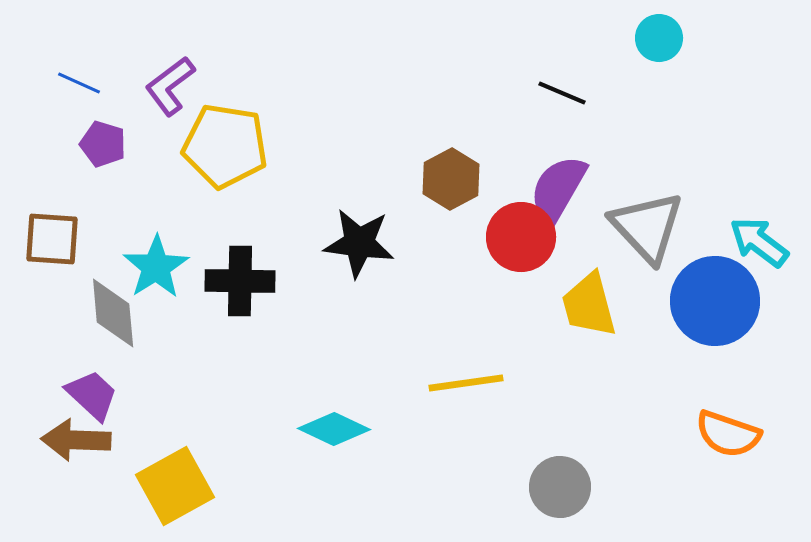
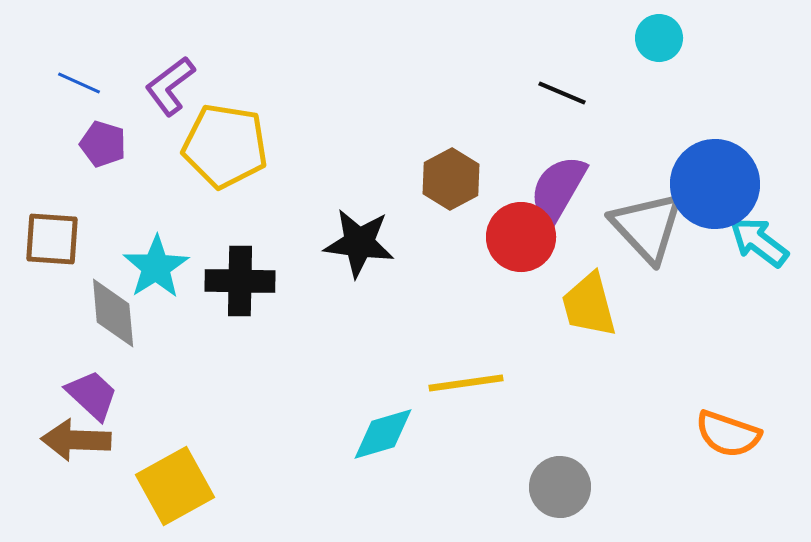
blue circle: moved 117 px up
cyan diamond: moved 49 px right, 5 px down; rotated 42 degrees counterclockwise
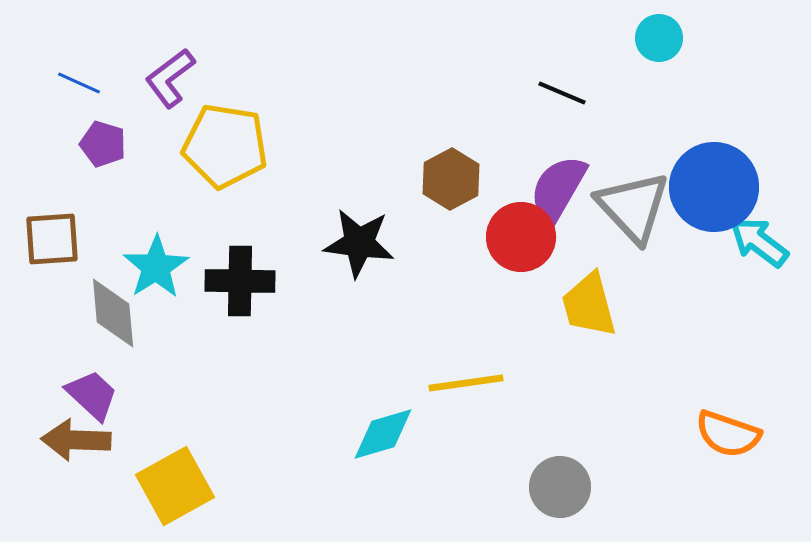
purple L-shape: moved 8 px up
blue circle: moved 1 px left, 3 px down
gray triangle: moved 14 px left, 20 px up
brown square: rotated 8 degrees counterclockwise
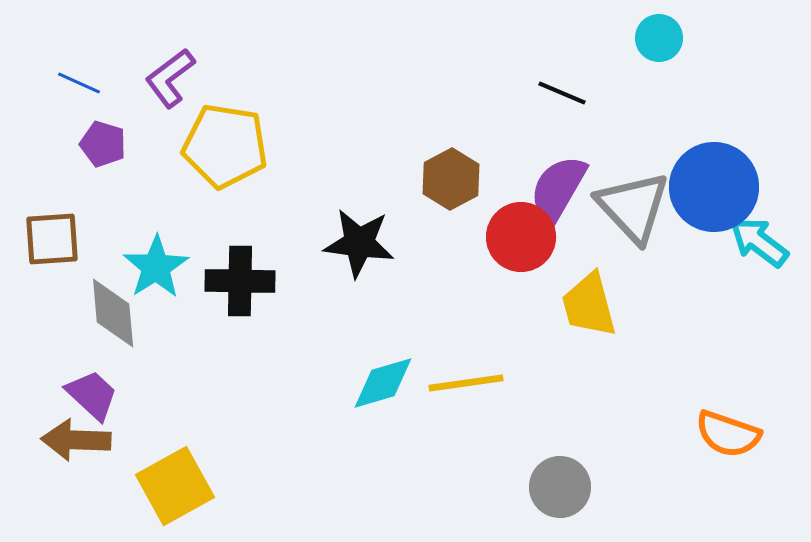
cyan diamond: moved 51 px up
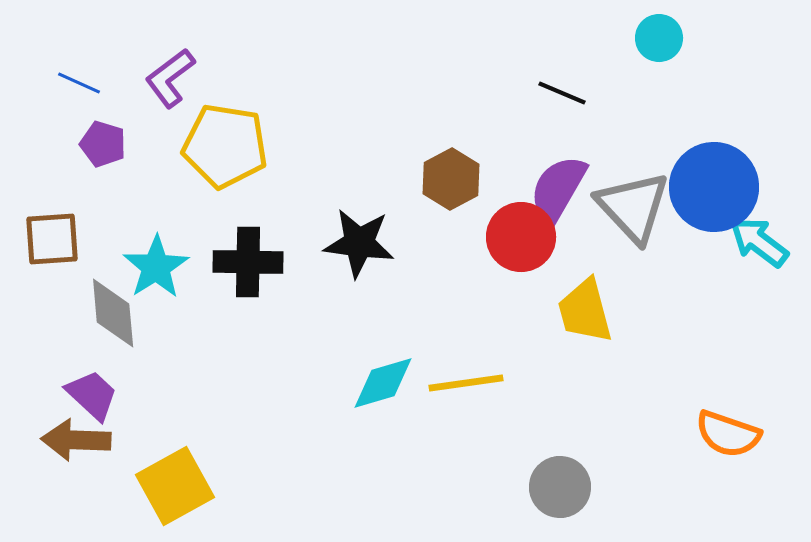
black cross: moved 8 px right, 19 px up
yellow trapezoid: moved 4 px left, 6 px down
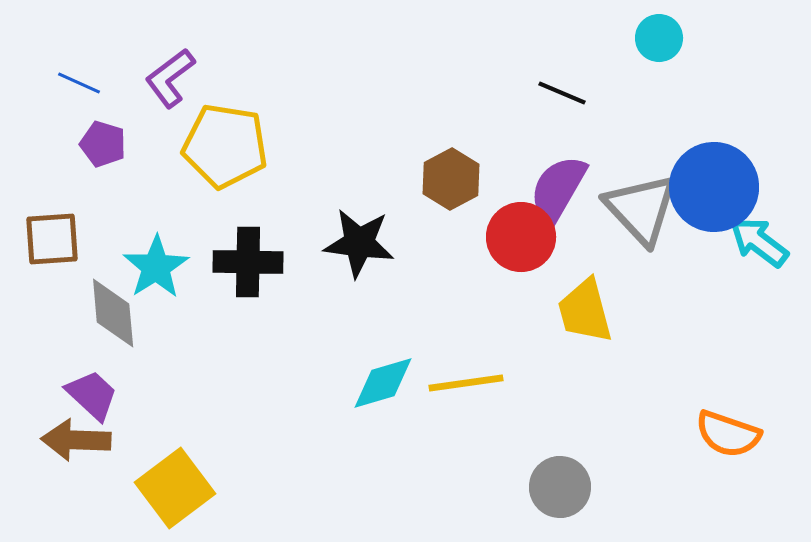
gray triangle: moved 8 px right, 2 px down
yellow square: moved 2 px down; rotated 8 degrees counterclockwise
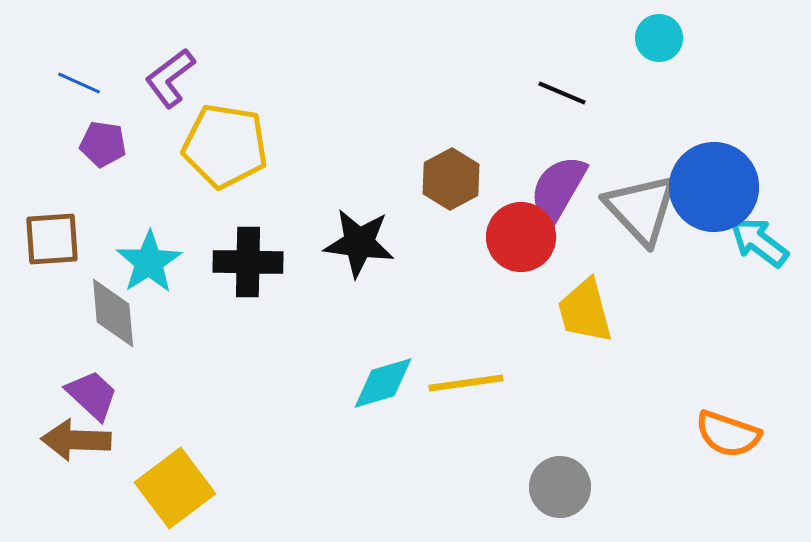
purple pentagon: rotated 9 degrees counterclockwise
cyan star: moved 7 px left, 5 px up
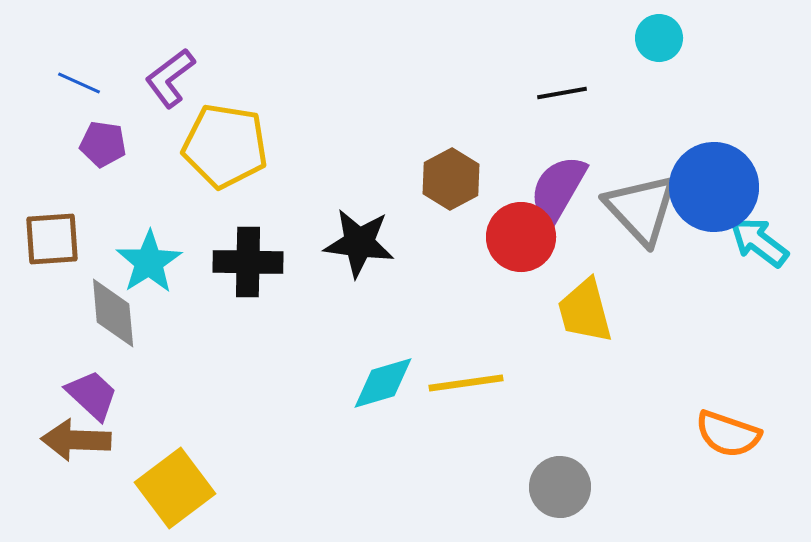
black line: rotated 33 degrees counterclockwise
